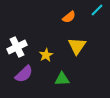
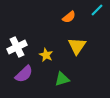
yellow star: rotated 16 degrees counterclockwise
green triangle: rotated 14 degrees counterclockwise
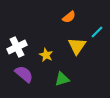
cyan line: moved 22 px down
purple semicircle: rotated 96 degrees counterclockwise
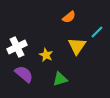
green triangle: moved 2 px left
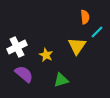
orange semicircle: moved 16 px right; rotated 56 degrees counterclockwise
green triangle: moved 1 px right, 1 px down
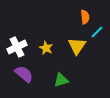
yellow star: moved 7 px up
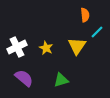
orange semicircle: moved 2 px up
purple semicircle: moved 4 px down
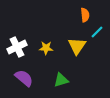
yellow star: rotated 24 degrees counterclockwise
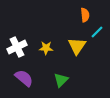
green triangle: rotated 28 degrees counterclockwise
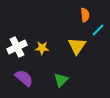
cyan line: moved 1 px right, 2 px up
yellow star: moved 4 px left
